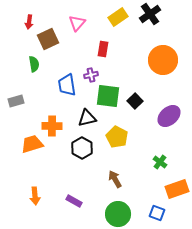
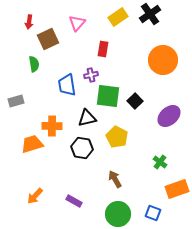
black hexagon: rotated 20 degrees counterclockwise
orange arrow: rotated 48 degrees clockwise
blue square: moved 4 px left
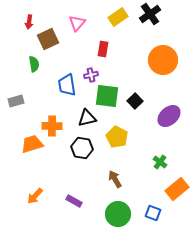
green square: moved 1 px left
orange rectangle: rotated 20 degrees counterclockwise
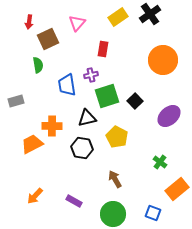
green semicircle: moved 4 px right, 1 px down
green square: rotated 25 degrees counterclockwise
orange trapezoid: rotated 10 degrees counterclockwise
green circle: moved 5 px left
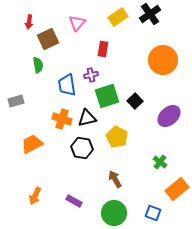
orange cross: moved 10 px right, 7 px up; rotated 18 degrees clockwise
orange arrow: rotated 18 degrees counterclockwise
green circle: moved 1 px right, 1 px up
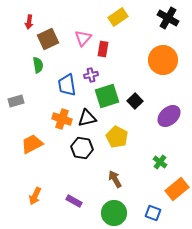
black cross: moved 18 px right, 4 px down; rotated 25 degrees counterclockwise
pink triangle: moved 6 px right, 15 px down
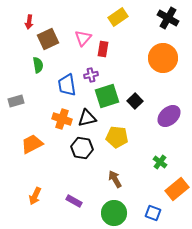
orange circle: moved 2 px up
yellow pentagon: rotated 20 degrees counterclockwise
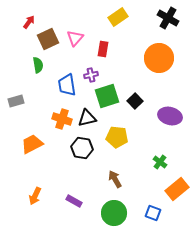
red arrow: rotated 152 degrees counterclockwise
pink triangle: moved 8 px left
orange circle: moved 4 px left
purple ellipse: moved 1 px right; rotated 55 degrees clockwise
